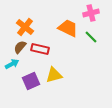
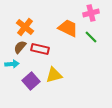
cyan arrow: rotated 24 degrees clockwise
purple square: rotated 18 degrees counterclockwise
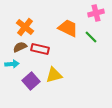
pink cross: moved 5 px right
brown semicircle: rotated 24 degrees clockwise
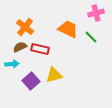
orange trapezoid: moved 1 px down
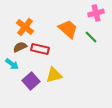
orange trapezoid: rotated 15 degrees clockwise
cyan arrow: rotated 40 degrees clockwise
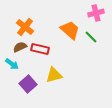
orange trapezoid: moved 2 px right, 1 px down
purple square: moved 3 px left, 3 px down
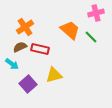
orange cross: rotated 18 degrees clockwise
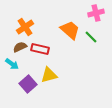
yellow triangle: moved 5 px left
